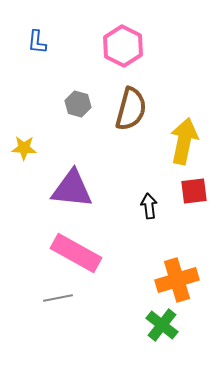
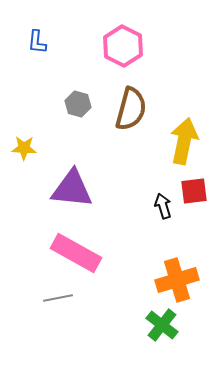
black arrow: moved 14 px right; rotated 10 degrees counterclockwise
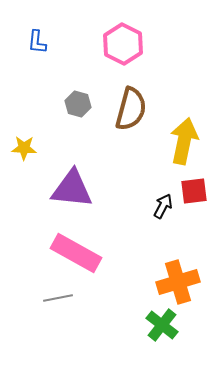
pink hexagon: moved 2 px up
black arrow: rotated 45 degrees clockwise
orange cross: moved 1 px right, 2 px down
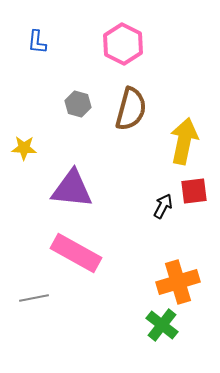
gray line: moved 24 px left
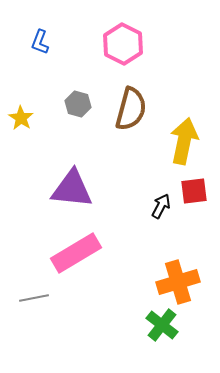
blue L-shape: moved 3 px right; rotated 15 degrees clockwise
yellow star: moved 3 px left, 30 px up; rotated 30 degrees clockwise
black arrow: moved 2 px left
pink rectangle: rotated 60 degrees counterclockwise
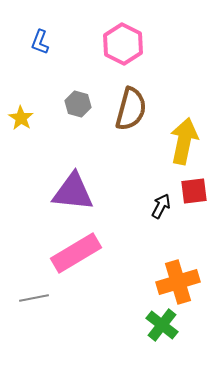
purple triangle: moved 1 px right, 3 px down
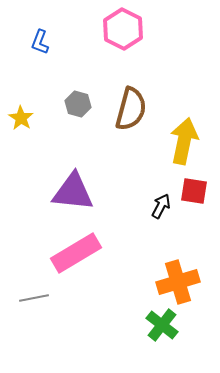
pink hexagon: moved 15 px up
red square: rotated 16 degrees clockwise
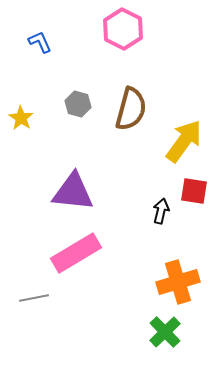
blue L-shape: rotated 135 degrees clockwise
yellow arrow: rotated 24 degrees clockwise
black arrow: moved 5 px down; rotated 15 degrees counterclockwise
green cross: moved 3 px right, 7 px down; rotated 8 degrees clockwise
